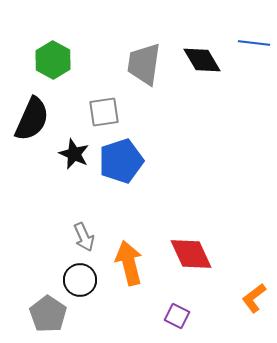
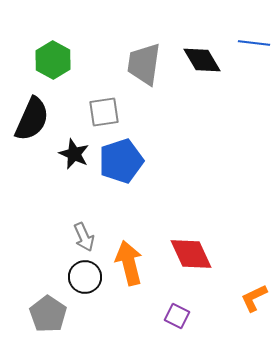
black circle: moved 5 px right, 3 px up
orange L-shape: rotated 12 degrees clockwise
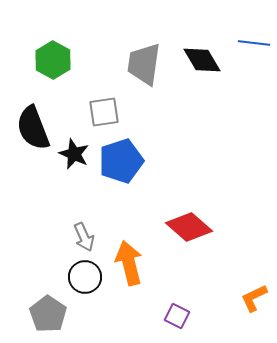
black semicircle: moved 1 px right, 9 px down; rotated 135 degrees clockwise
red diamond: moved 2 px left, 27 px up; rotated 24 degrees counterclockwise
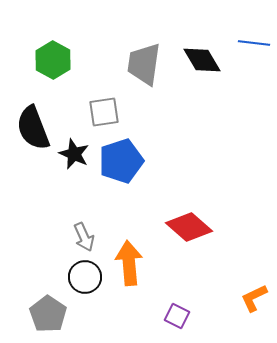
orange arrow: rotated 9 degrees clockwise
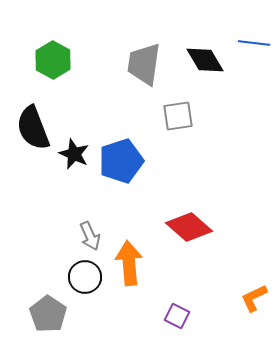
black diamond: moved 3 px right
gray square: moved 74 px right, 4 px down
gray arrow: moved 6 px right, 1 px up
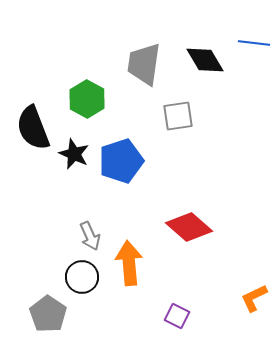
green hexagon: moved 34 px right, 39 px down
black circle: moved 3 px left
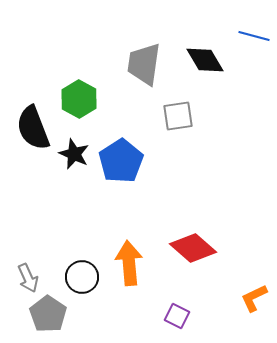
blue line: moved 7 px up; rotated 8 degrees clockwise
green hexagon: moved 8 px left
blue pentagon: rotated 15 degrees counterclockwise
red diamond: moved 4 px right, 21 px down
gray arrow: moved 62 px left, 42 px down
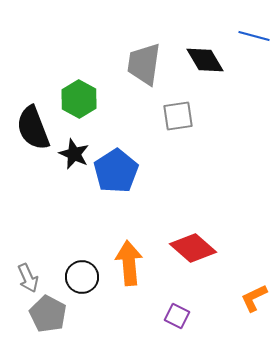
blue pentagon: moved 5 px left, 10 px down
gray pentagon: rotated 6 degrees counterclockwise
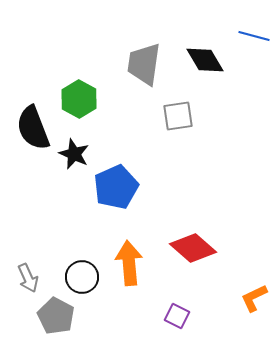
blue pentagon: moved 16 px down; rotated 9 degrees clockwise
gray pentagon: moved 8 px right, 2 px down
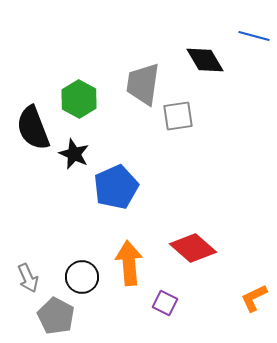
gray trapezoid: moved 1 px left, 20 px down
purple square: moved 12 px left, 13 px up
